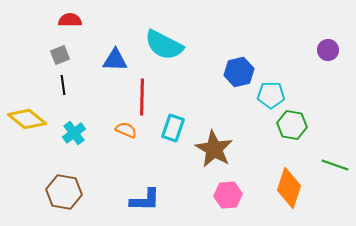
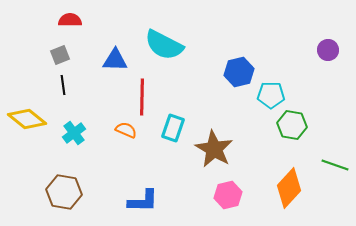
orange diamond: rotated 24 degrees clockwise
pink hexagon: rotated 8 degrees counterclockwise
blue L-shape: moved 2 px left, 1 px down
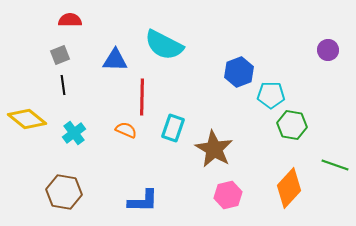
blue hexagon: rotated 8 degrees counterclockwise
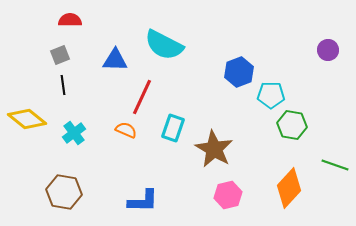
red line: rotated 24 degrees clockwise
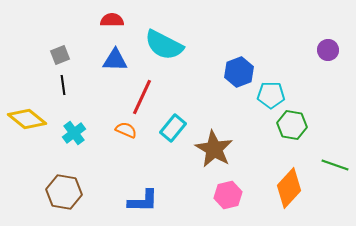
red semicircle: moved 42 px right
cyan rectangle: rotated 20 degrees clockwise
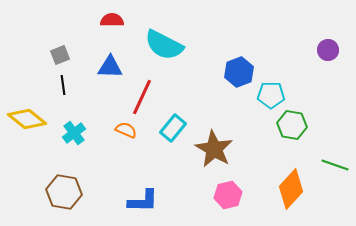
blue triangle: moved 5 px left, 7 px down
orange diamond: moved 2 px right, 1 px down
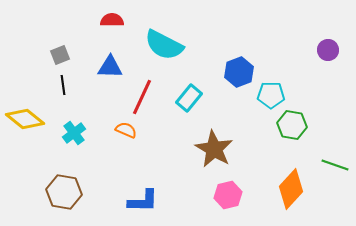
yellow diamond: moved 2 px left
cyan rectangle: moved 16 px right, 30 px up
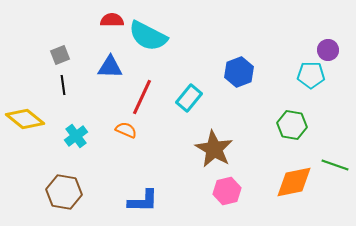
cyan semicircle: moved 16 px left, 9 px up
cyan pentagon: moved 40 px right, 20 px up
cyan cross: moved 2 px right, 3 px down
orange diamond: moved 3 px right, 7 px up; rotated 36 degrees clockwise
pink hexagon: moved 1 px left, 4 px up
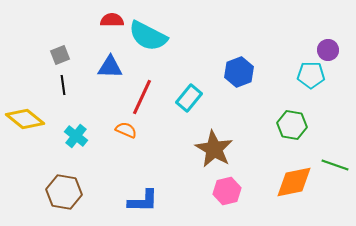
cyan cross: rotated 15 degrees counterclockwise
